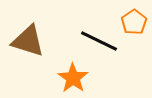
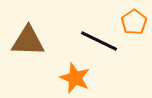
brown triangle: rotated 15 degrees counterclockwise
orange star: moved 2 px right; rotated 12 degrees counterclockwise
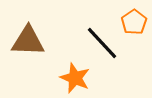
black line: moved 3 px right, 2 px down; rotated 21 degrees clockwise
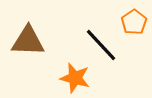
black line: moved 1 px left, 2 px down
orange star: rotated 8 degrees counterclockwise
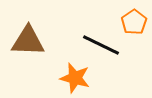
black line: rotated 21 degrees counterclockwise
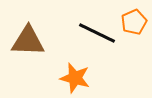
orange pentagon: rotated 10 degrees clockwise
black line: moved 4 px left, 12 px up
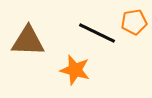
orange pentagon: rotated 15 degrees clockwise
orange star: moved 8 px up
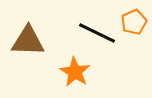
orange pentagon: rotated 15 degrees counterclockwise
orange star: moved 2 px down; rotated 16 degrees clockwise
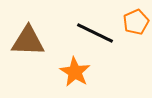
orange pentagon: moved 2 px right
black line: moved 2 px left
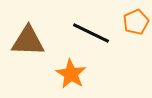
black line: moved 4 px left
orange star: moved 4 px left, 2 px down
